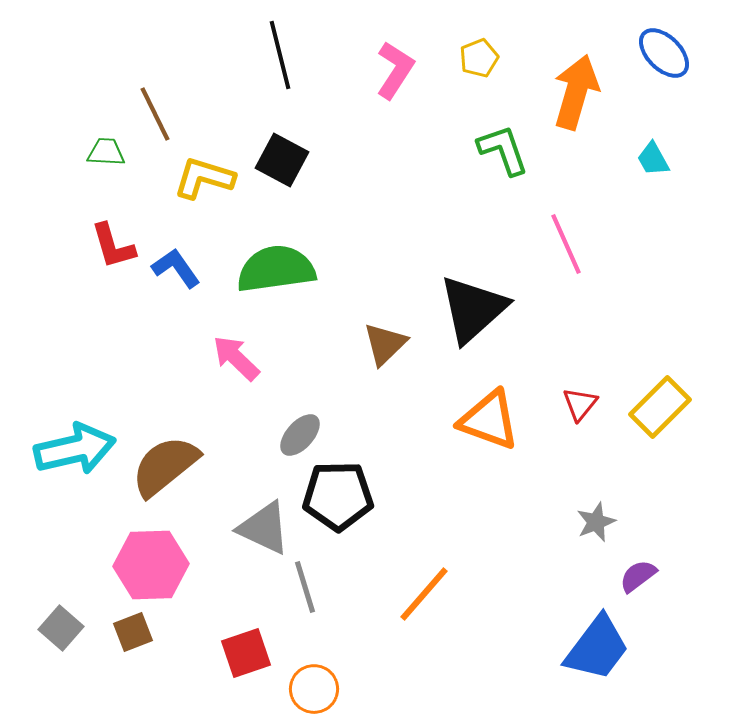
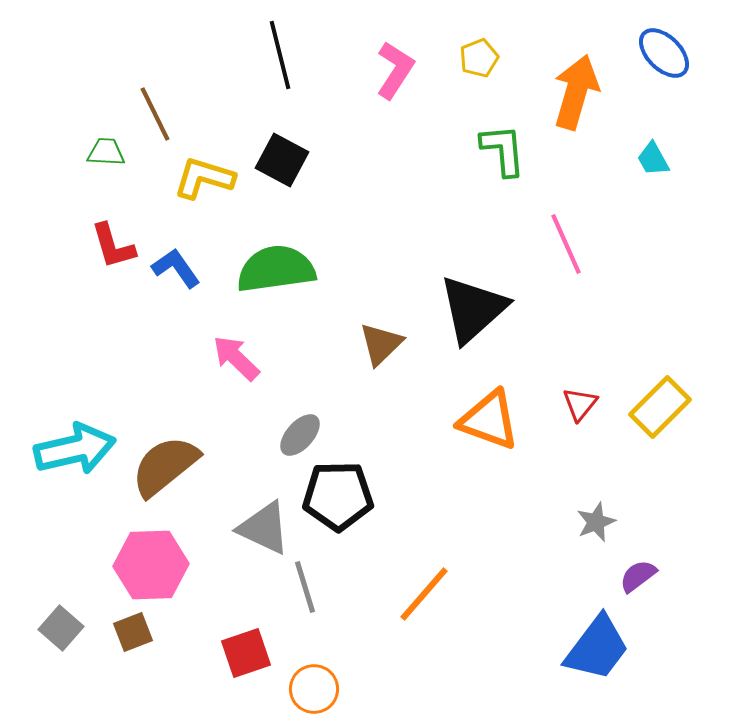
green L-shape: rotated 14 degrees clockwise
brown triangle: moved 4 px left
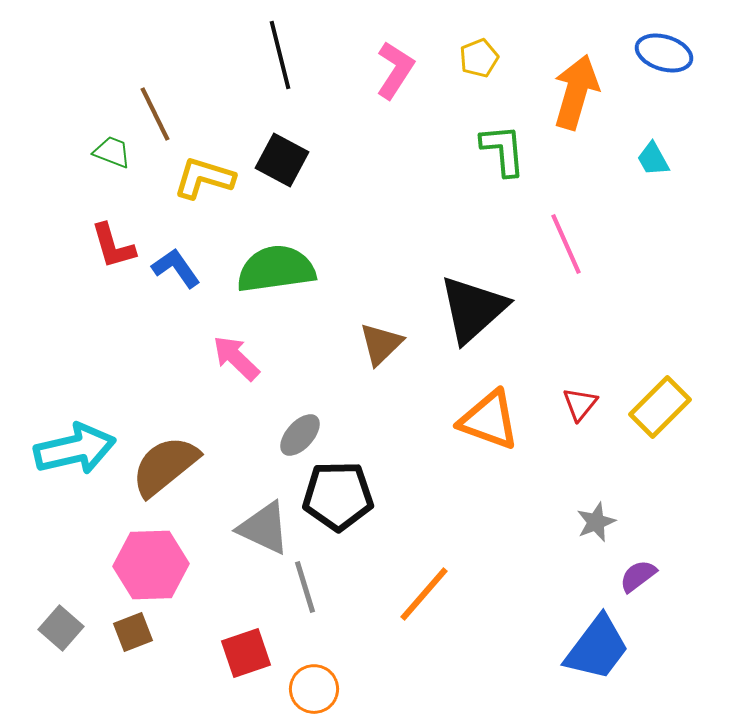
blue ellipse: rotated 28 degrees counterclockwise
green trapezoid: moved 6 px right; rotated 18 degrees clockwise
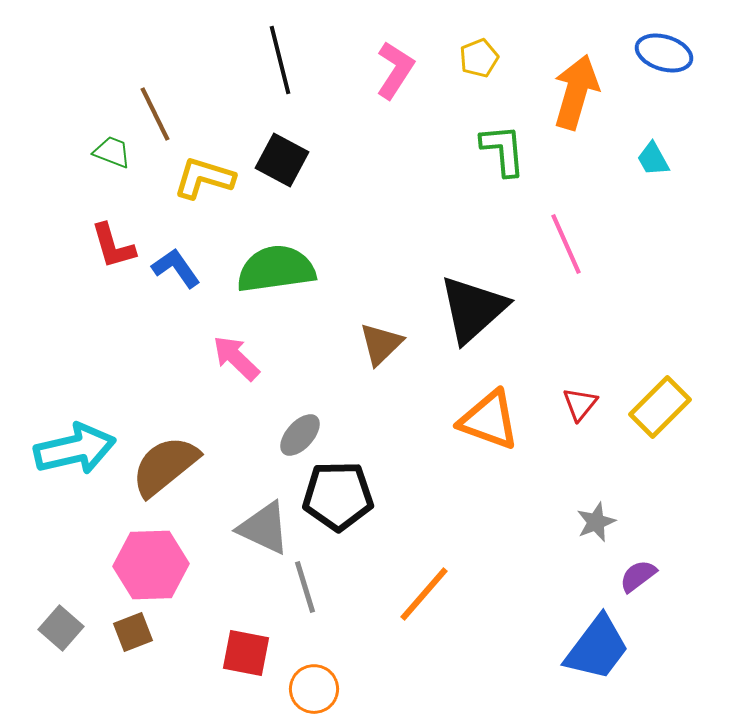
black line: moved 5 px down
red square: rotated 30 degrees clockwise
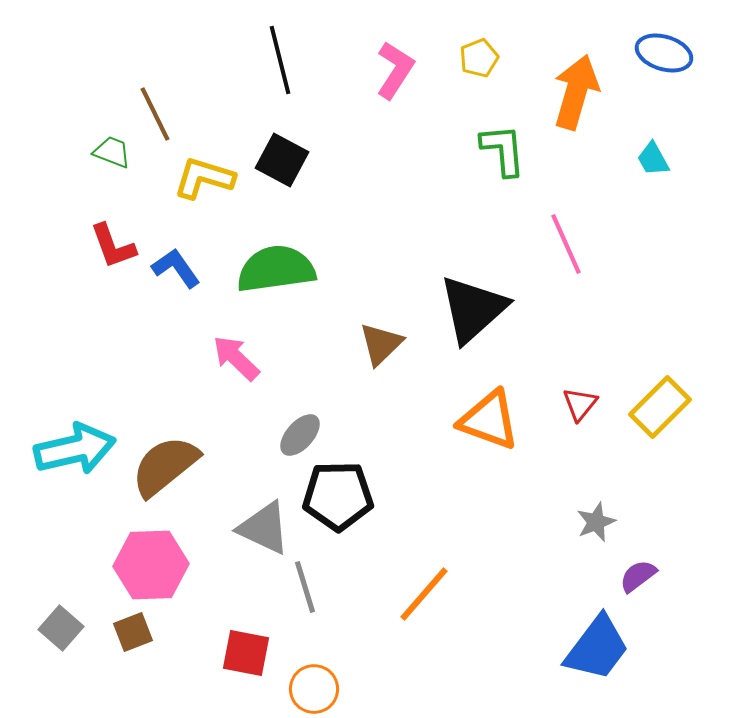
red L-shape: rotated 4 degrees counterclockwise
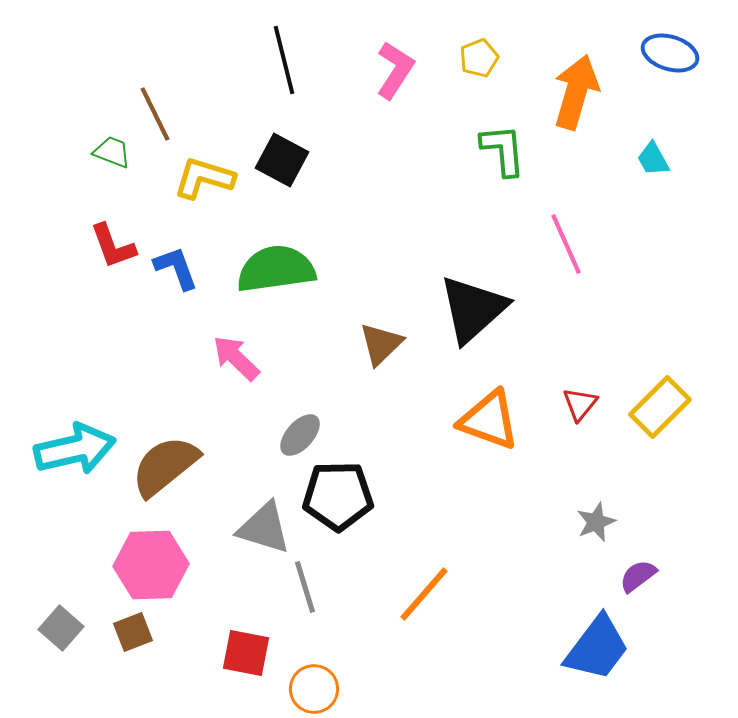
blue ellipse: moved 6 px right
black line: moved 4 px right
blue L-shape: rotated 15 degrees clockwise
gray triangle: rotated 8 degrees counterclockwise
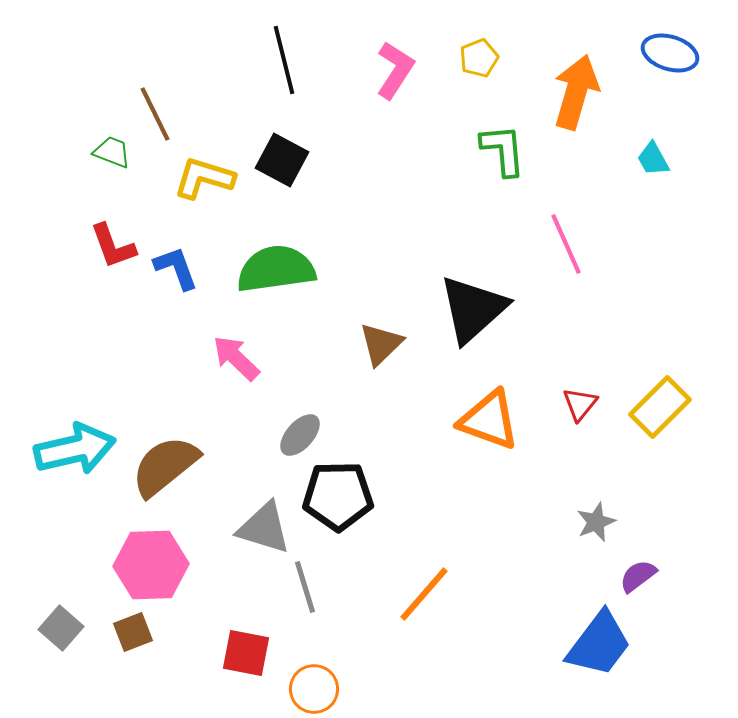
blue trapezoid: moved 2 px right, 4 px up
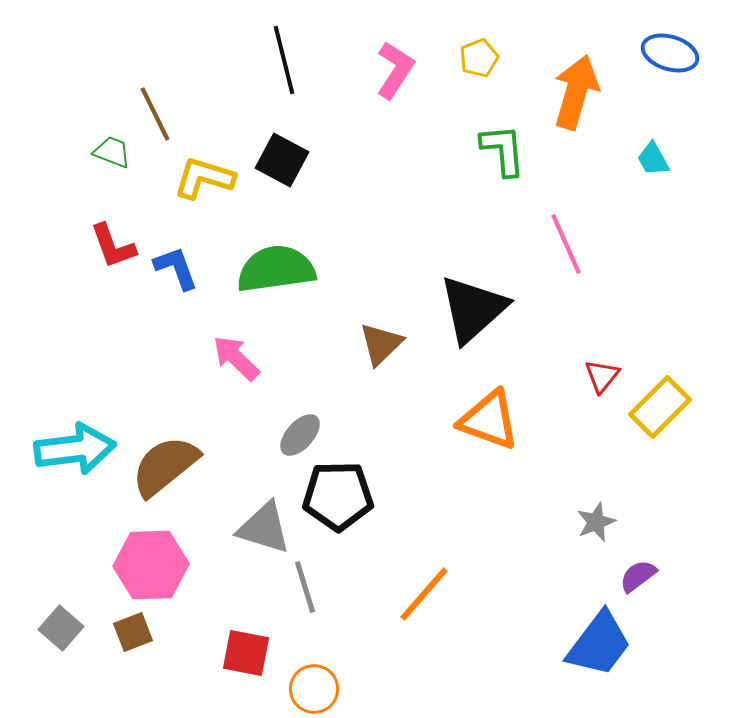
red triangle: moved 22 px right, 28 px up
cyan arrow: rotated 6 degrees clockwise
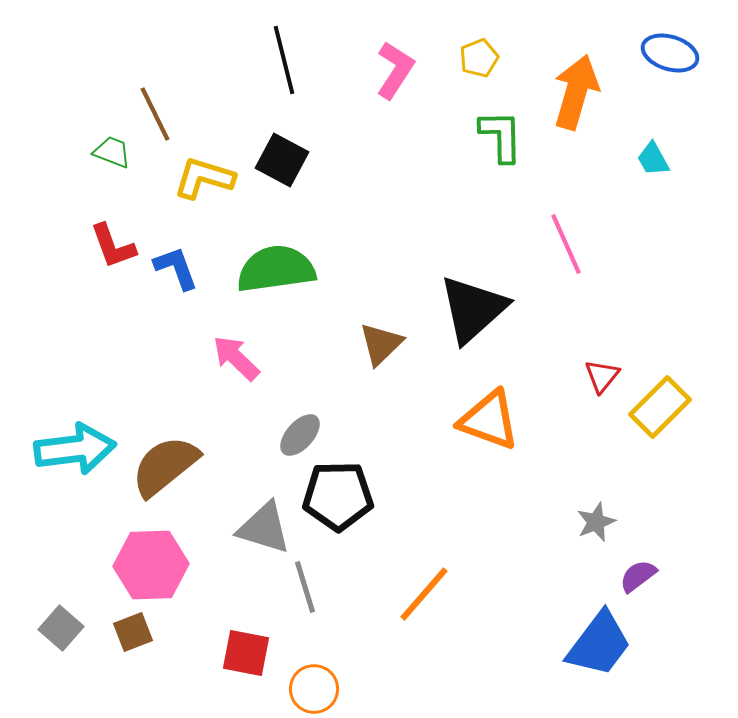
green L-shape: moved 2 px left, 14 px up; rotated 4 degrees clockwise
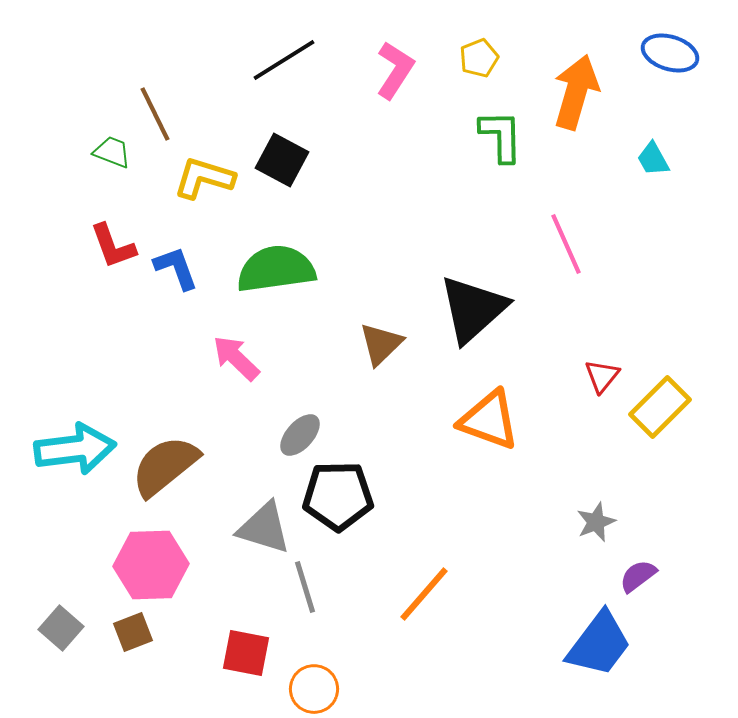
black line: rotated 72 degrees clockwise
